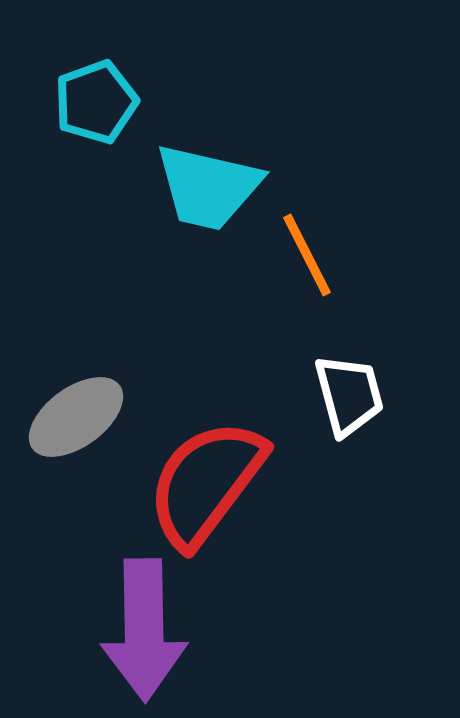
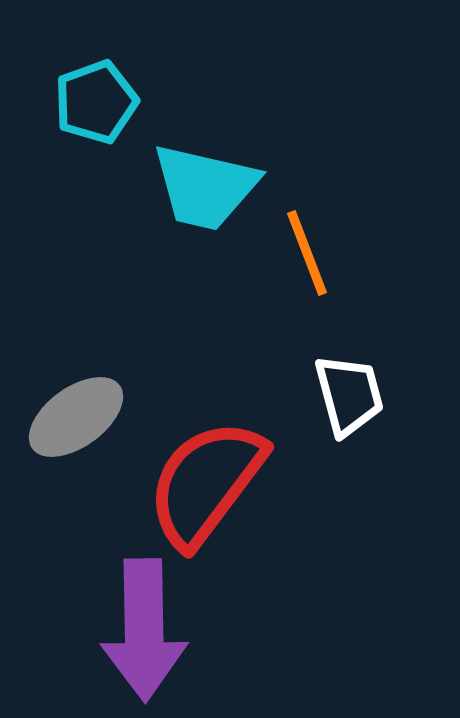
cyan trapezoid: moved 3 px left
orange line: moved 2 px up; rotated 6 degrees clockwise
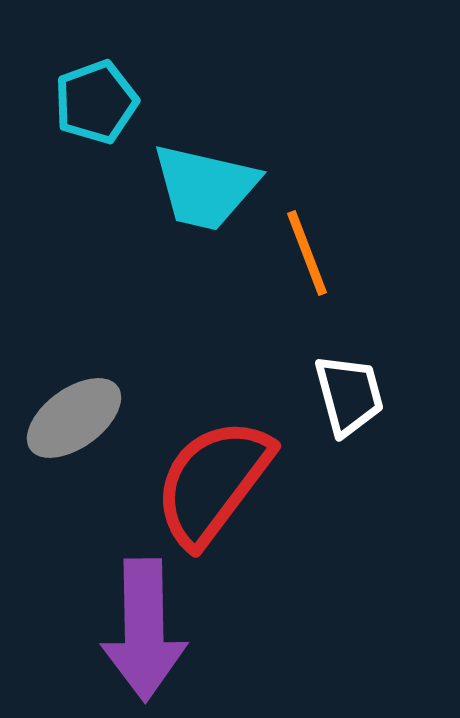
gray ellipse: moved 2 px left, 1 px down
red semicircle: moved 7 px right, 1 px up
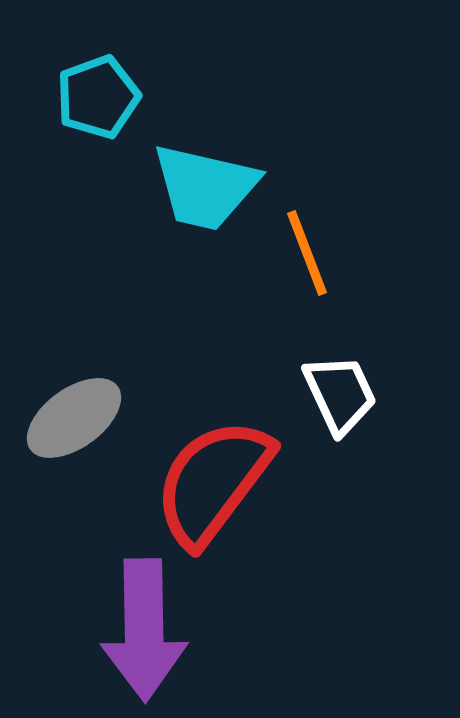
cyan pentagon: moved 2 px right, 5 px up
white trapezoid: moved 9 px left, 1 px up; rotated 10 degrees counterclockwise
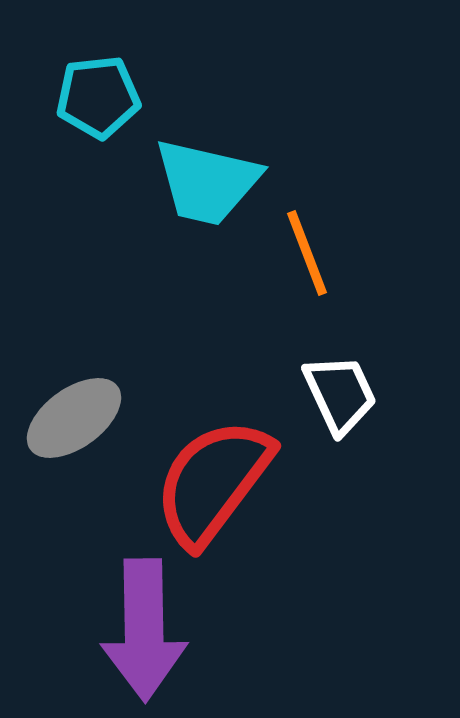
cyan pentagon: rotated 14 degrees clockwise
cyan trapezoid: moved 2 px right, 5 px up
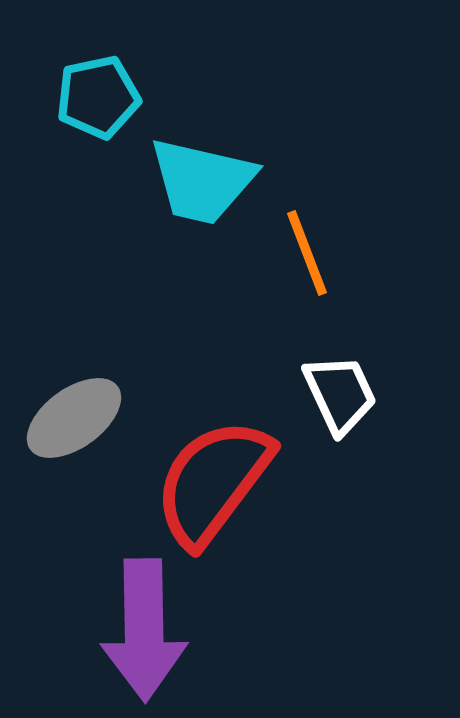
cyan pentagon: rotated 6 degrees counterclockwise
cyan trapezoid: moved 5 px left, 1 px up
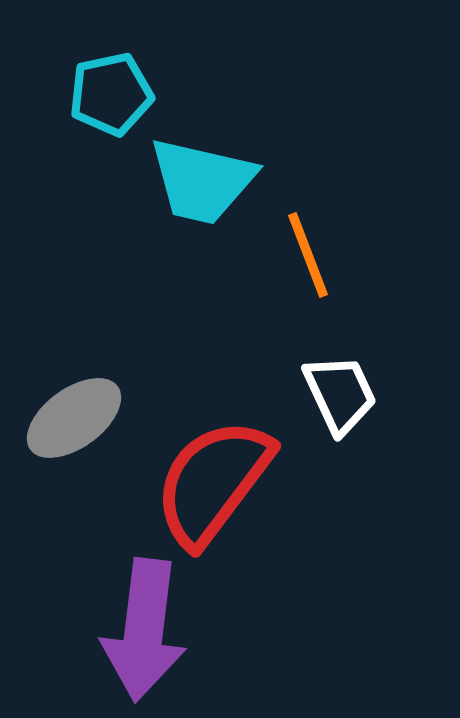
cyan pentagon: moved 13 px right, 3 px up
orange line: moved 1 px right, 2 px down
purple arrow: rotated 8 degrees clockwise
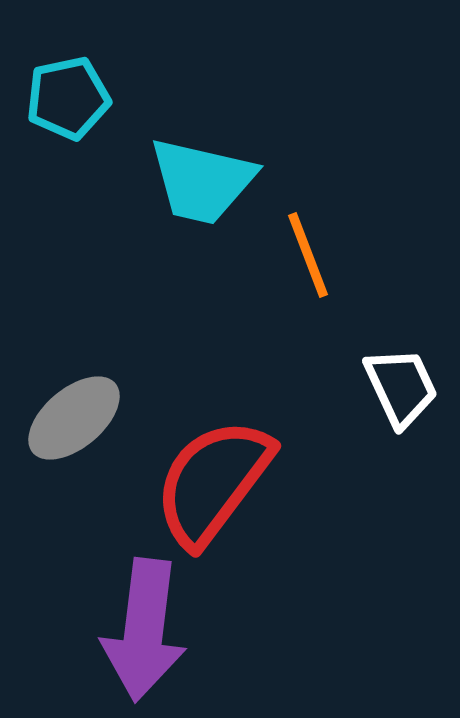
cyan pentagon: moved 43 px left, 4 px down
white trapezoid: moved 61 px right, 7 px up
gray ellipse: rotated 4 degrees counterclockwise
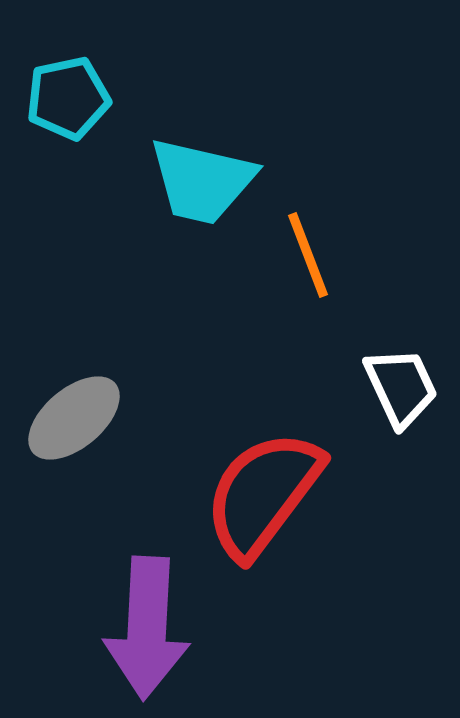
red semicircle: moved 50 px right, 12 px down
purple arrow: moved 3 px right, 2 px up; rotated 4 degrees counterclockwise
